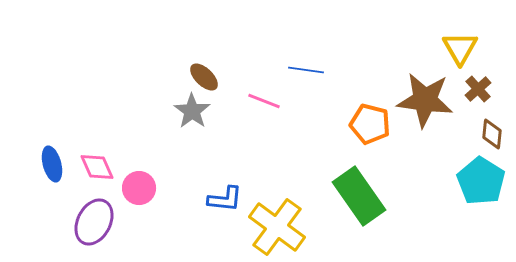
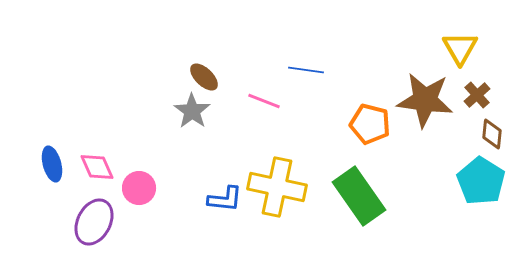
brown cross: moved 1 px left, 6 px down
yellow cross: moved 40 px up; rotated 24 degrees counterclockwise
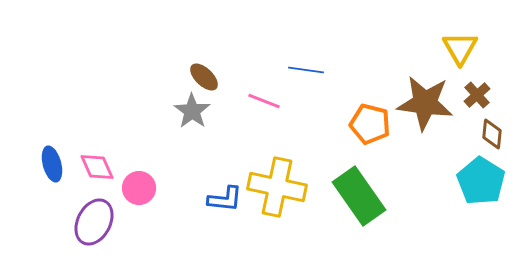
brown star: moved 3 px down
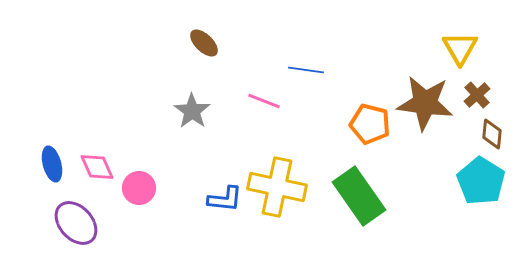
brown ellipse: moved 34 px up
purple ellipse: moved 18 px left, 1 px down; rotated 69 degrees counterclockwise
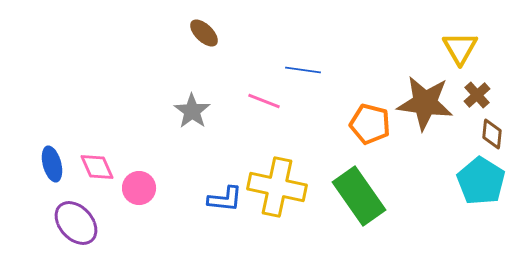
brown ellipse: moved 10 px up
blue line: moved 3 px left
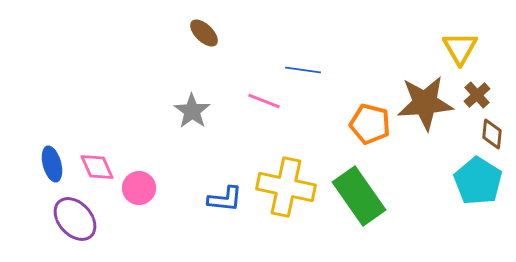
brown star: rotated 12 degrees counterclockwise
cyan pentagon: moved 3 px left
yellow cross: moved 9 px right
purple ellipse: moved 1 px left, 4 px up
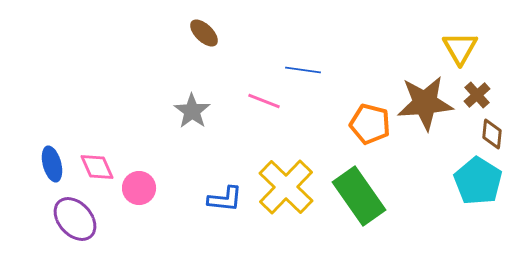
yellow cross: rotated 32 degrees clockwise
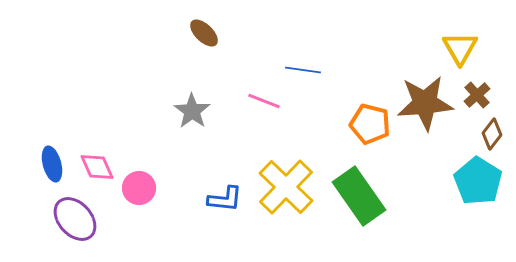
brown diamond: rotated 32 degrees clockwise
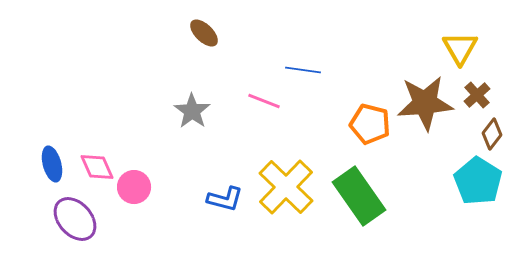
pink circle: moved 5 px left, 1 px up
blue L-shape: rotated 9 degrees clockwise
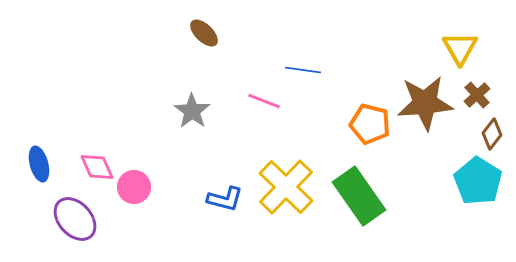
blue ellipse: moved 13 px left
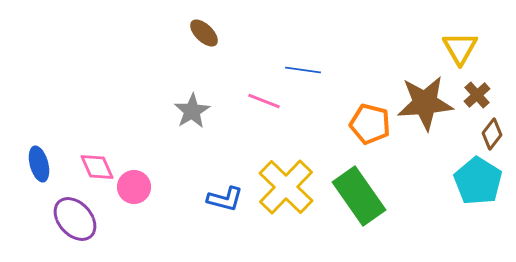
gray star: rotated 6 degrees clockwise
